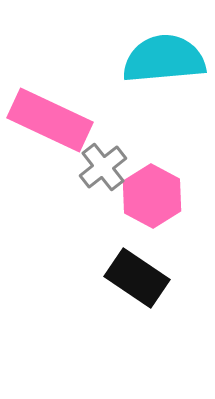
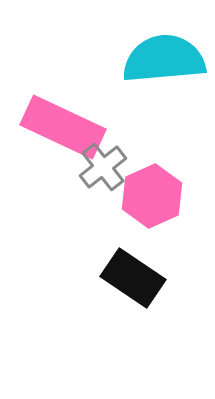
pink rectangle: moved 13 px right, 7 px down
pink hexagon: rotated 8 degrees clockwise
black rectangle: moved 4 px left
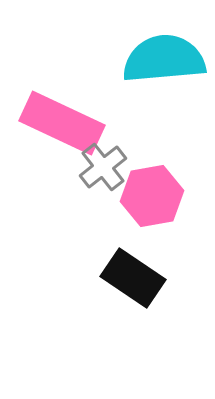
pink rectangle: moved 1 px left, 4 px up
pink hexagon: rotated 14 degrees clockwise
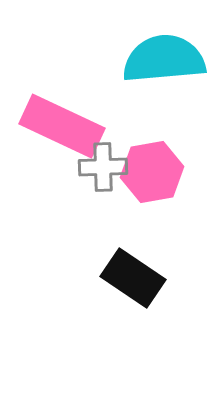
pink rectangle: moved 3 px down
gray cross: rotated 36 degrees clockwise
pink hexagon: moved 24 px up
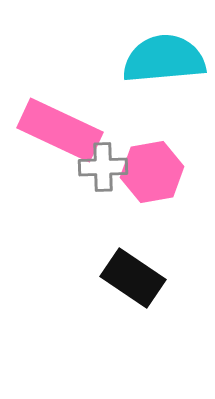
pink rectangle: moved 2 px left, 4 px down
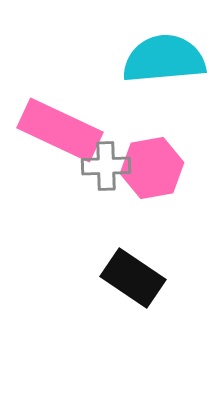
gray cross: moved 3 px right, 1 px up
pink hexagon: moved 4 px up
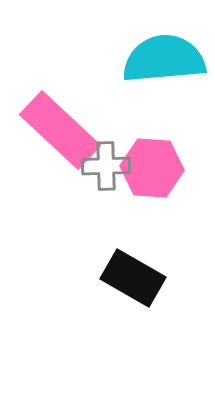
pink rectangle: rotated 18 degrees clockwise
pink hexagon: rotated 14 degrees clockwise
black rectangle: rotated 4 degrees counterclockwise
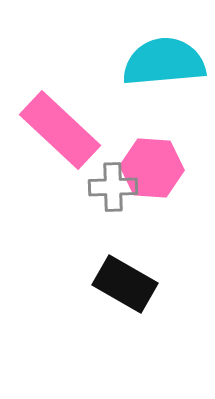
cyan semicircle: moved 3 px down
gray cross: moved 7 px right, 21 px down
black rectangle: moved 8 px left, 6 px down
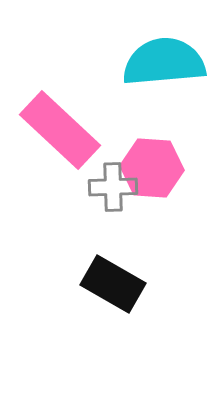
black rectangle: moved 12 px left
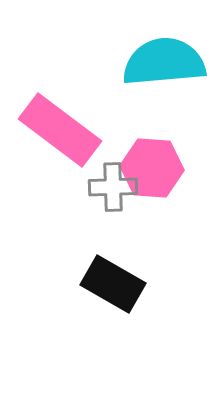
pink rectangle: rotated 6 degrees counterclockwise
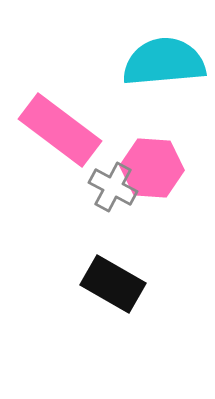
gray cross: rotated 30 degrees clockwise
